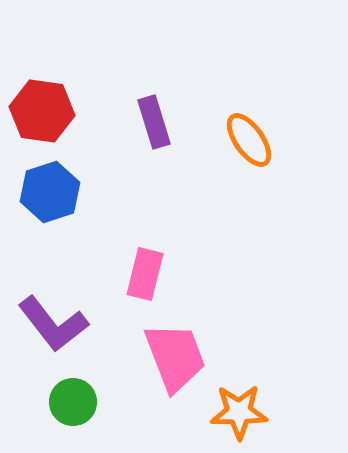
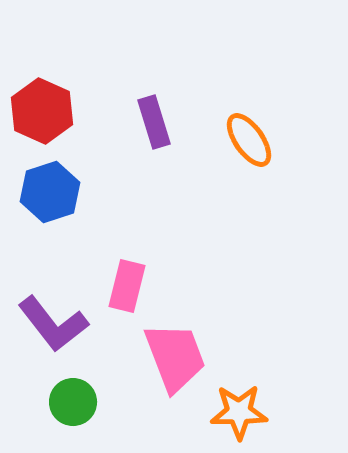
red hexagon: rotated 16 degrees clockwise
pink rectangle: moved 18 px left, 12 px down
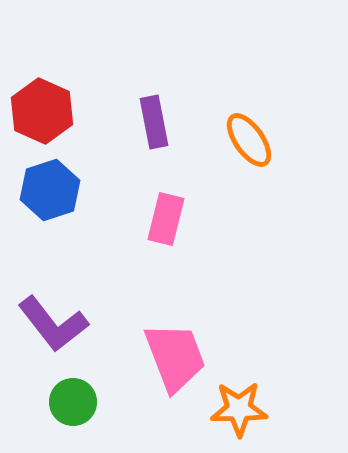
purple rectangle: rotated 6 degrees clockwise
blue hexagon: moved 2 px up
pink rectangle: moved 39 px right, 67 px up
orange star: moved 3 px up
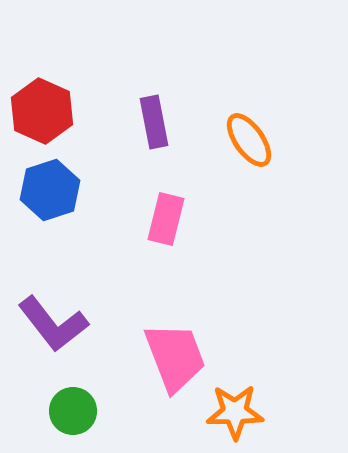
green circle: moved 9 px down
orange star: moved 4 px left, 3 px down
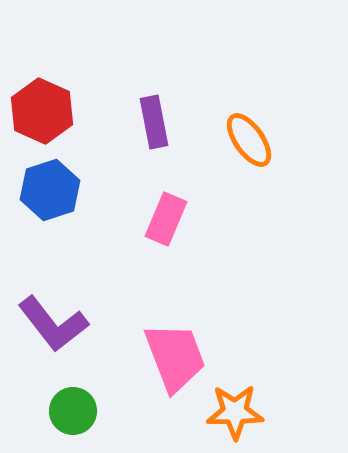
pink rectangle: rotated 9 degrees clockwise
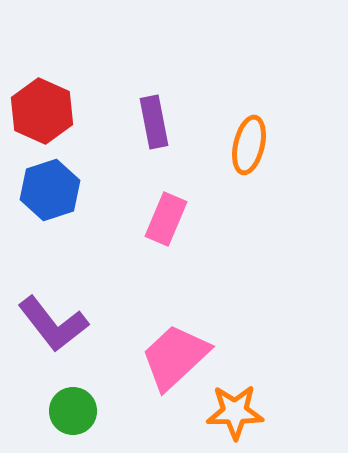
orange ellipse: moved 5 px down; rotated 48 degrees clockwise
pink trapezoid: rotated 112 degrees counterclockwise
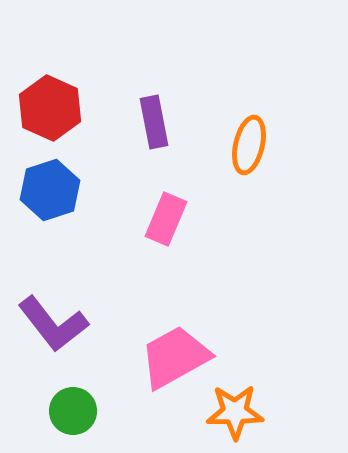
red hexagon: moved 8 px right, 3 px up
pink trapezoid: rotated 14 degrees clockwise
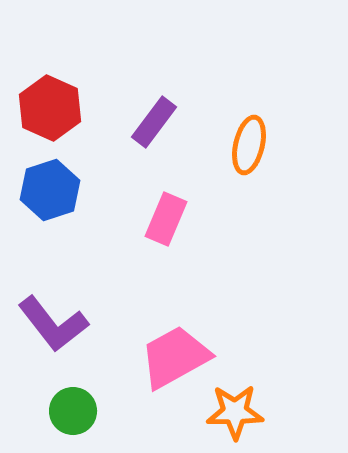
purple rectangle: rotated 48 degrees clockwise
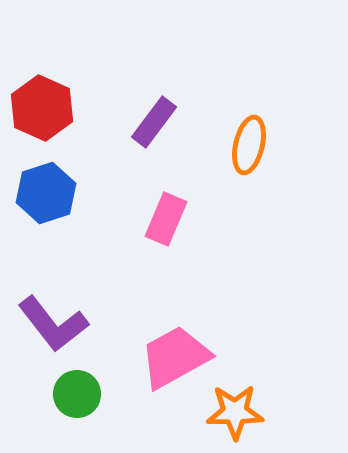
red hexagon: moved 8 px left
blue hexagon: moved 4 px left, 3 px down
green circle: moved 4 px right, 17 px up
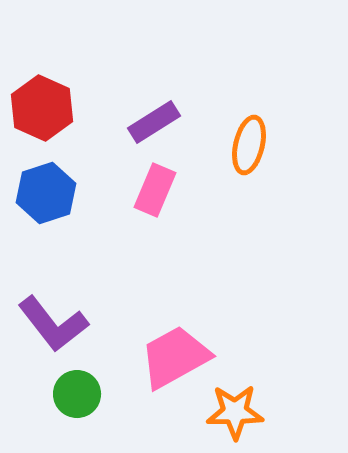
purple rectangle: rotated 21 degrees clockwise
pink rectangle: moved 11 px left, 29 px up
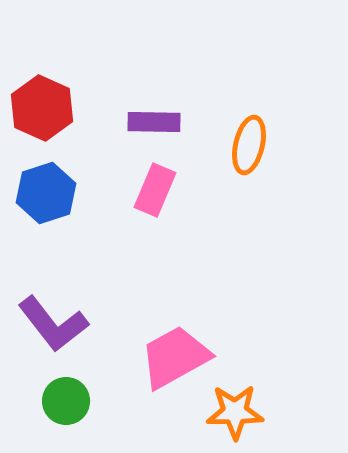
purple rectangle: rotated 33 degrees clockwise
green circle: moved 11 px left, 7 px down
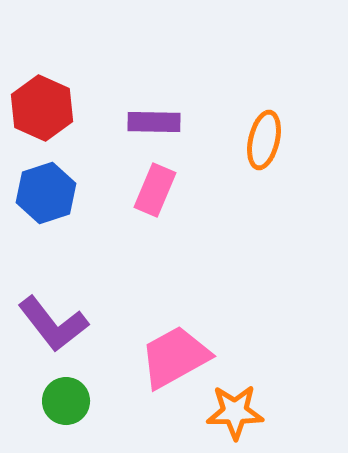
orange ellipse: moved 15 px right, 5 px up
